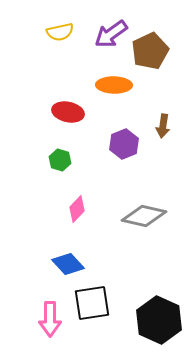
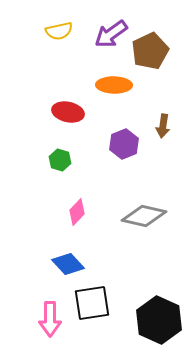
yellow semicircle: moved 1 px left, 1 px up
pink diamond: moved 3 px down
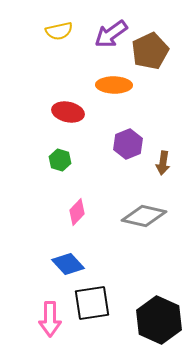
brown arrow: moved 37 px down
purple hexagon: moved 4 px right
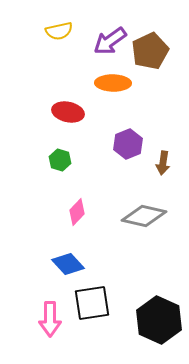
purple arrow: moved 1 px left, 7 px down
orange ellipse: moved 1 px left, 2 px up
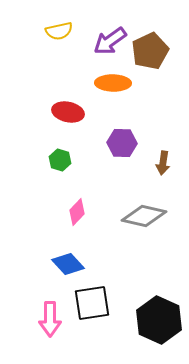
purple hexagon: moved 6 px left, 1 px up; rotated 24 degrees clockwise
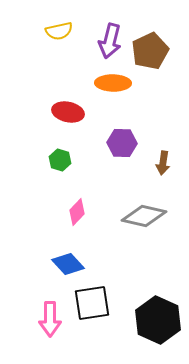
purple arrow: rotated 40 degrees counterclockwise
black hexagon: moved 1 px left
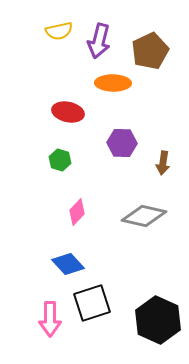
purple arrow: moved 11 px left
black square: rotated 9 degrees counterclockwise
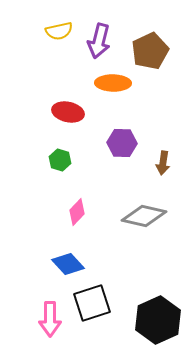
black hexagon: rotated 12 degrees clockwise
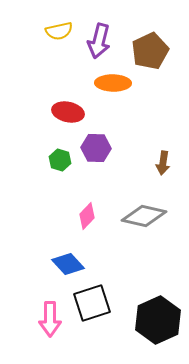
purple hexagon: moved 26 px left, 5 px down
pink diamond: moved 10 px right, 4 px down
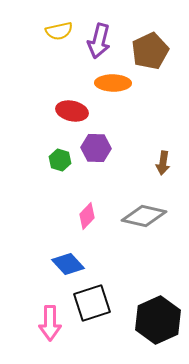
red ellipse: moved 4 px right, 1 px up
pink arrow: moved 4 px down
